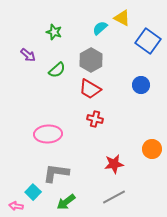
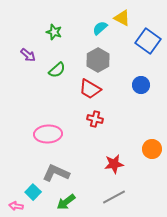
gray hexagon: moved 7 px right
gray L-shape: rotated 16 degrees clockwise
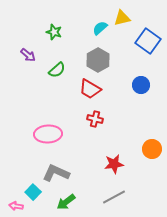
yellow triangle: rotated 42 degrees counterclockwise
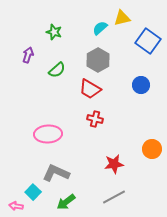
purple arrow: rotated 112 degrees counterclockwise
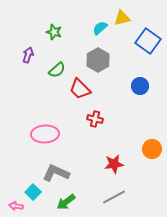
blue circle: moved 1 px left, 1 px down
red trapezoid: moved 10 px left; rotated 15 degrees clockwise
pink ellipse: moved 3 px left
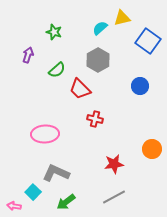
pink arrow: moved 2 px left
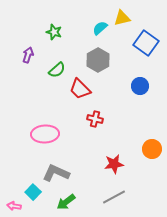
blue square: moved 2 px left, 2 px down
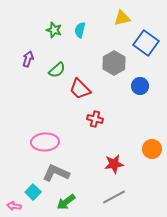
cyan semicircle: moved 20 px left, 2 px down; rotated 35 degrees counterclockwise
green star: moved 2 px up
purple arrow: moved 4 px down
gray hexagon: moved 16 px right, 3 px down
pink ellipse: moved 8 px down
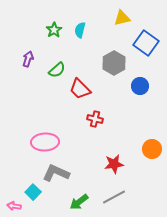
green star: rotated 21 degrees clockwise
green arrow: moved 13 px right
